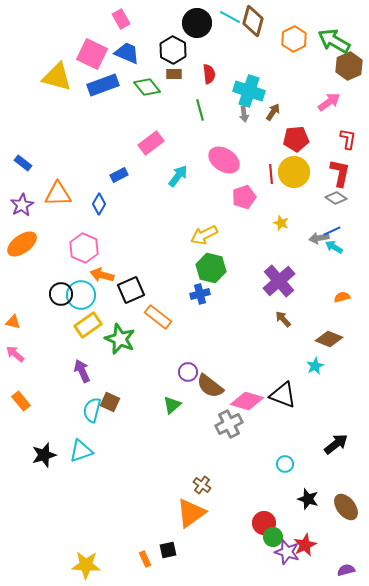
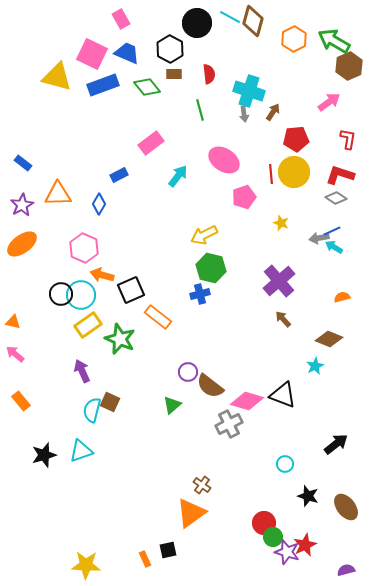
black hexagon at (173, 50): moved 3 px left, 1 px up
red L-shape at (340, 173): moved 2 px down; rotated 84 degrees counterclockwise
black star at (308, 499): moved 3 px up
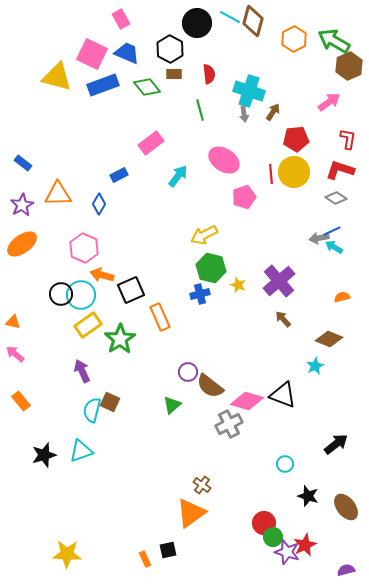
red L-shape at (340, 175): moved 5 px up
yellow star at (281, 223): moved 43 px left, 62 px down
orange rectangle at (158, 317): moved 2 px right; rotated 28 degrees clockwise
green star at (120, 339): rotated 16 degrees clockwise
yellow star at (86, 565): moved 19 px left, 11 px up
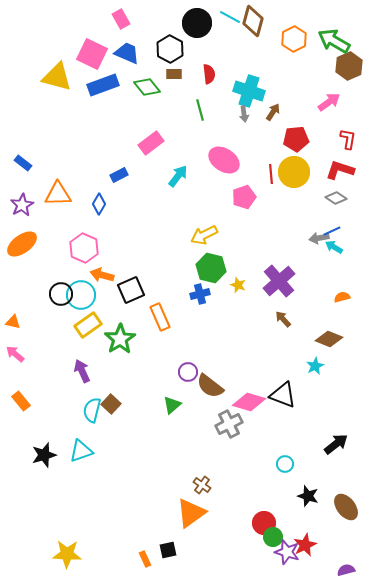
pink diamond at (247, 401): moved 2 px right, 1 px down
brown square at (110, 402): moved 1 px right, 2 px down; rotated 18 degrees clockwise
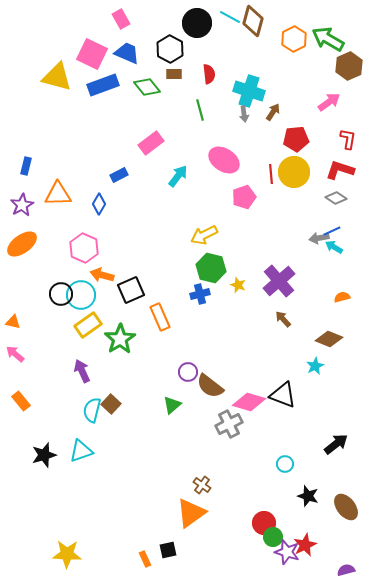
green arrow at (334, 41): moved 6 px left, 2 px up
blue rectangle at (23, 163): moved 3 px right, 3 px down; rotated 66 degrees clockwise
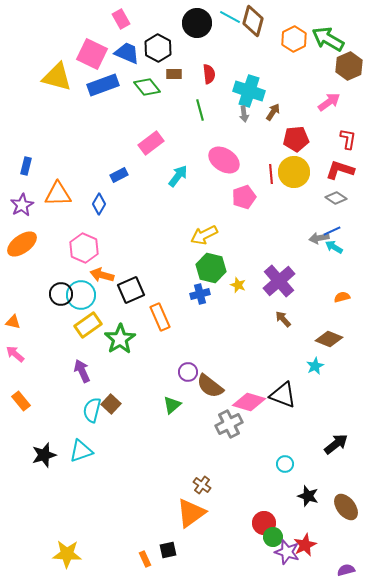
black hexagon at (170, 49): moved 12 px left, 1 px up
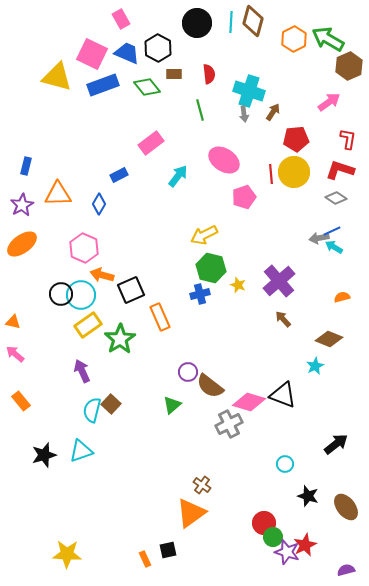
cyan line at (230, 17): moved 1 px right, 5 px down; rotated 65 degrees clockwise
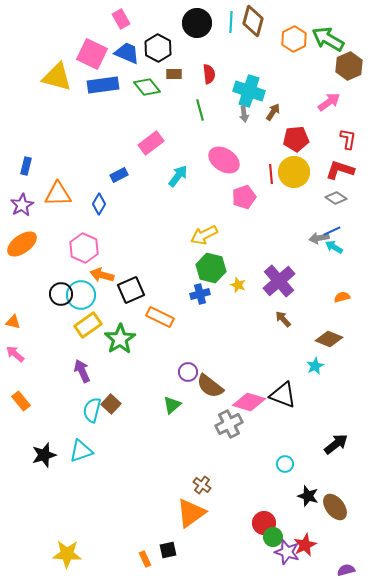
blue rectangle at (103, 85): rotated 12 degrees clockwise
orange rectangle at (160, 317): rotated 40 degrees counterclockwise
brown ellipse at (346, 507): moved 11 px left
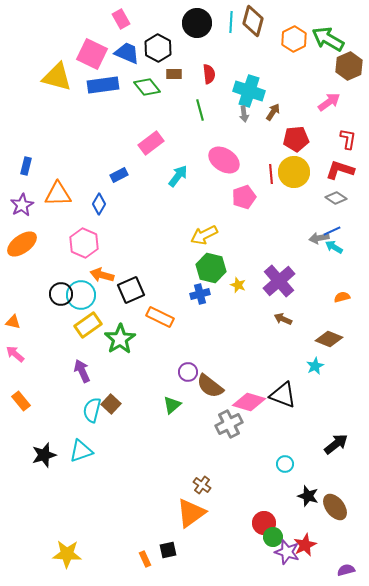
pink hexagon at (84, 248): moved 5 px up
brown arrow at (283, 319): rotated 24 degrees counterclockwise
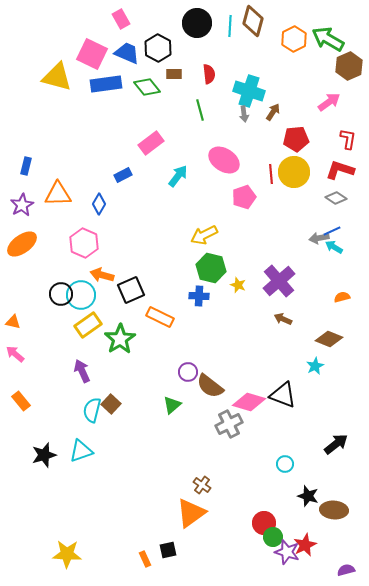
cyan line at (231, 22): moved 1 px left, 4 px down
blue rectangle at (103, 85): moved 3 px right, 1 px up
blue rectangle at (119, 175): moved 4 px right
blue cross at (200, 294): moved 1 px left, 2 px down; rotated 18 degrees clockwise
brown ellipse at (335, 507): moved 1 px left, 3 px down; rotated 48 degrees counterclockwise
